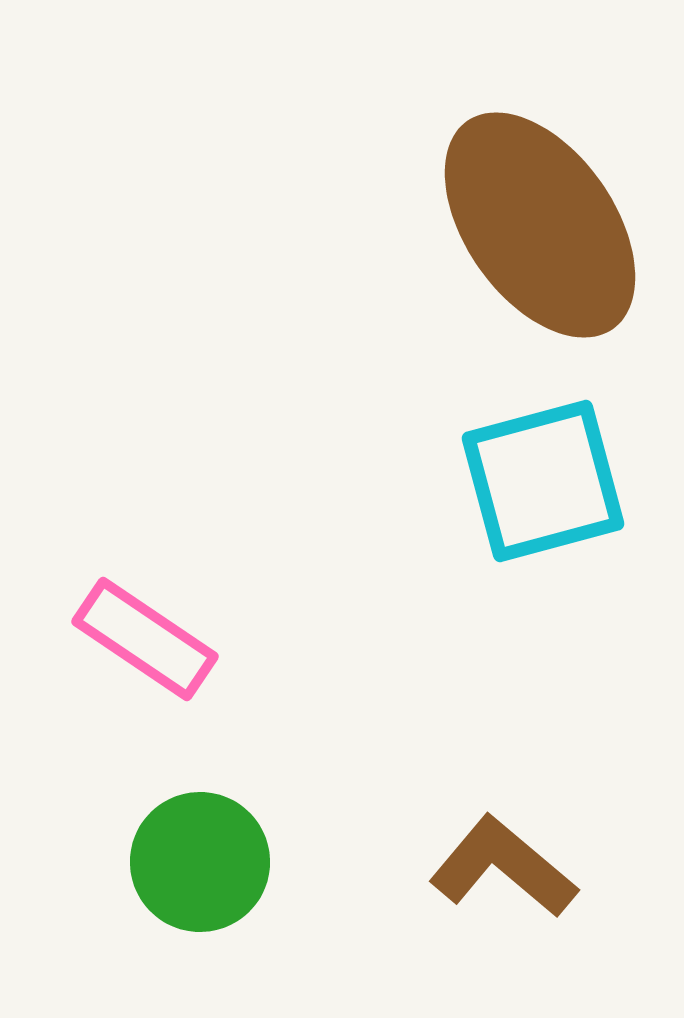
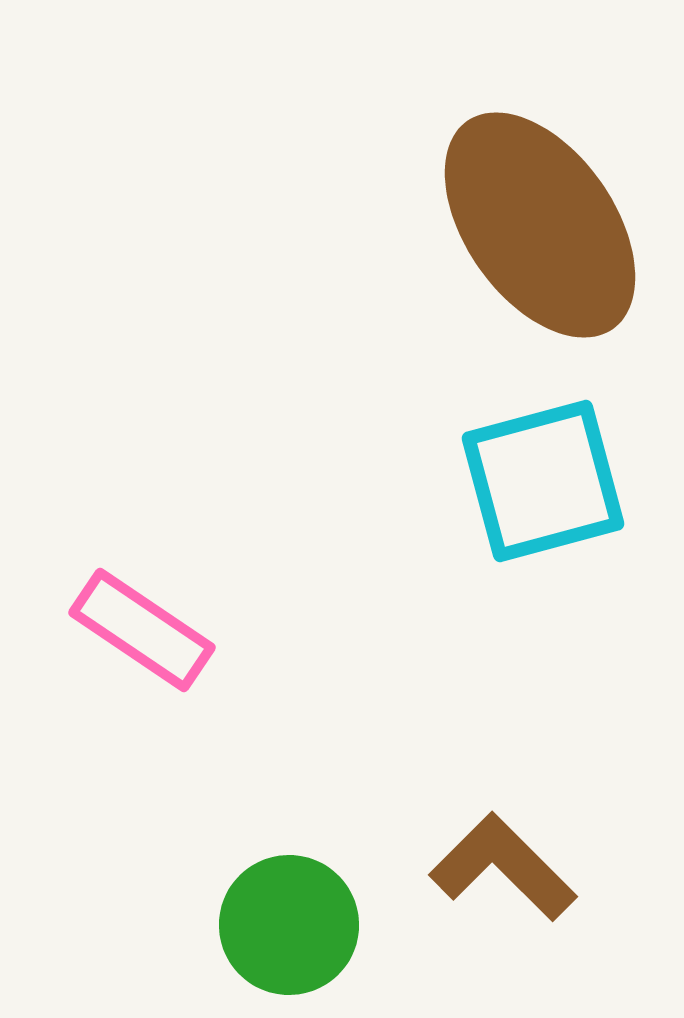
pink rectangle: moved 3 px left, 9 px up
green circle: moved 89 px right, 63 px down
brown L-shape: rotated 5 degrees clockwise
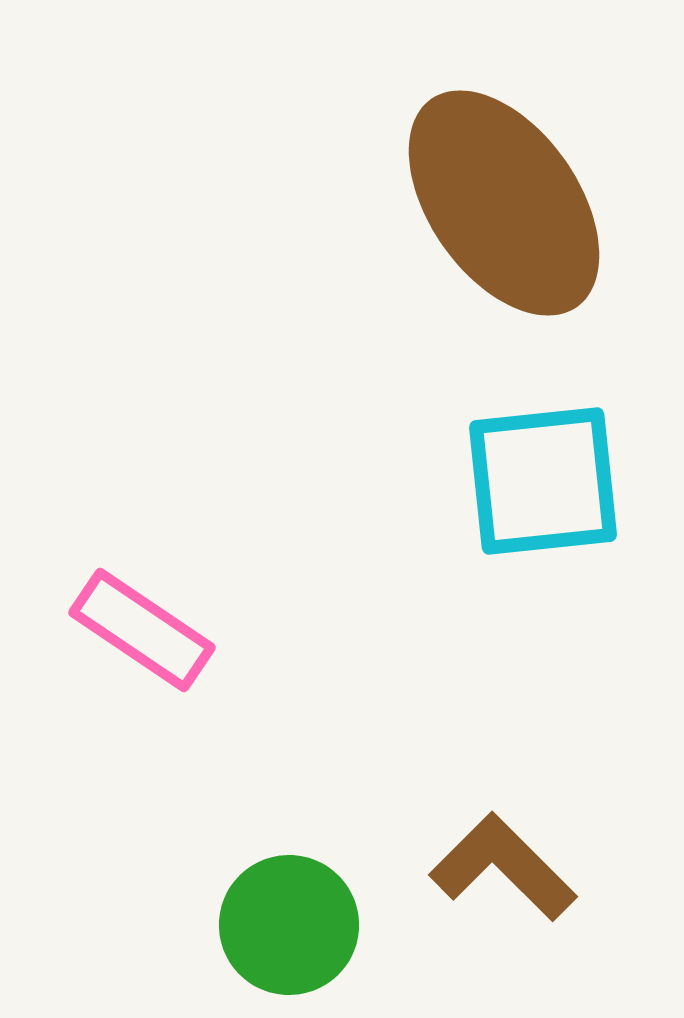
brown ellipse: moved 36 px left, 22 px up
cyan square: rotated 9 degrees clockwise
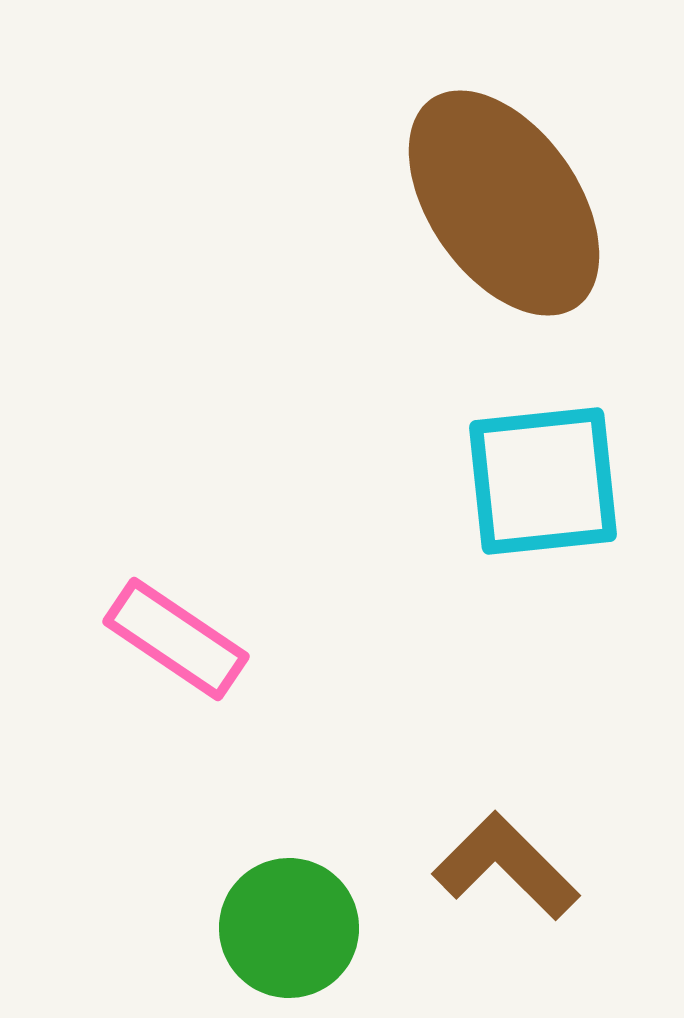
pink rectangle: moved 34 px right, 9 px down
brown L-shape: moved 3 px right, 1 px up
green circle: moved 3 px down
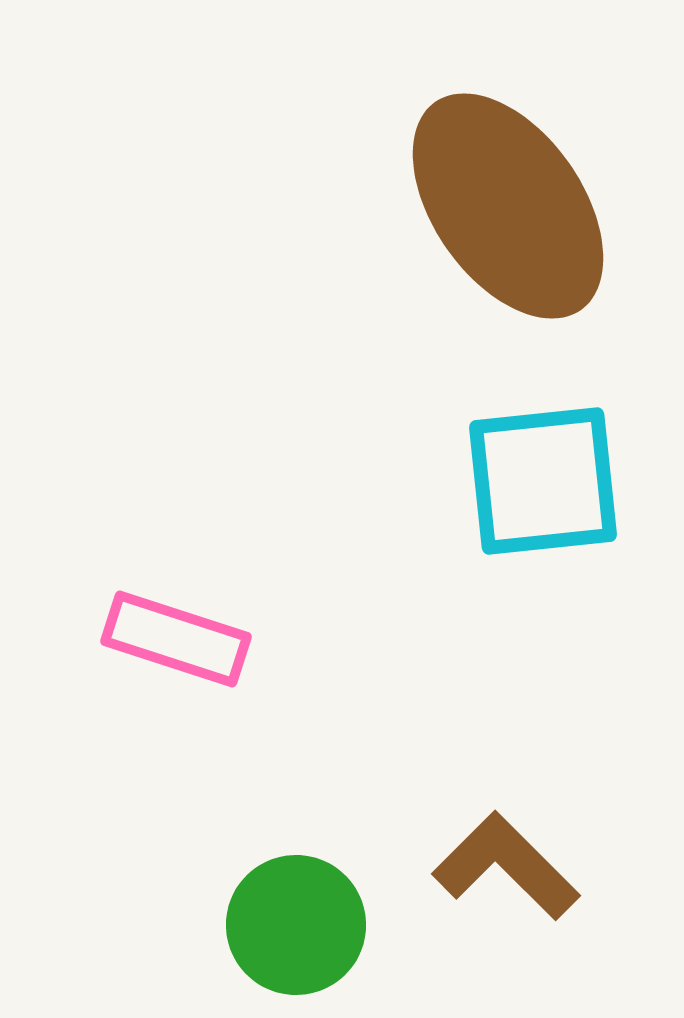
brown ellipse: moved 4 px right, 3 px down
pink rectangle: rotated 16 degrees counterclockwise
green circle: moved 7 px right, 3 px up
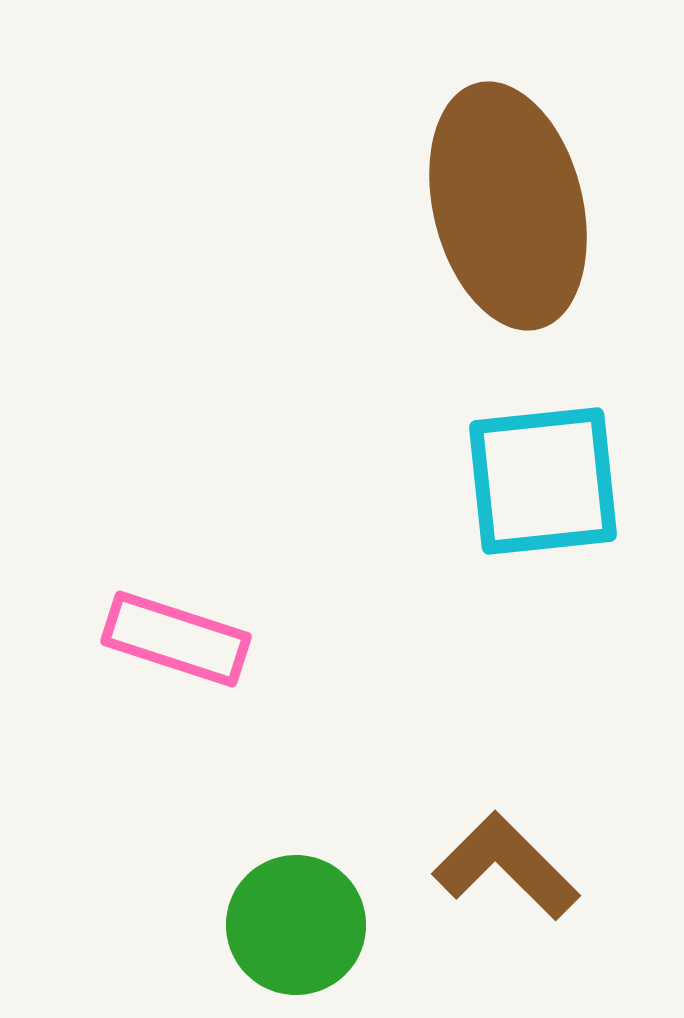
brown ellipse: rotated 21 degrees clockwise
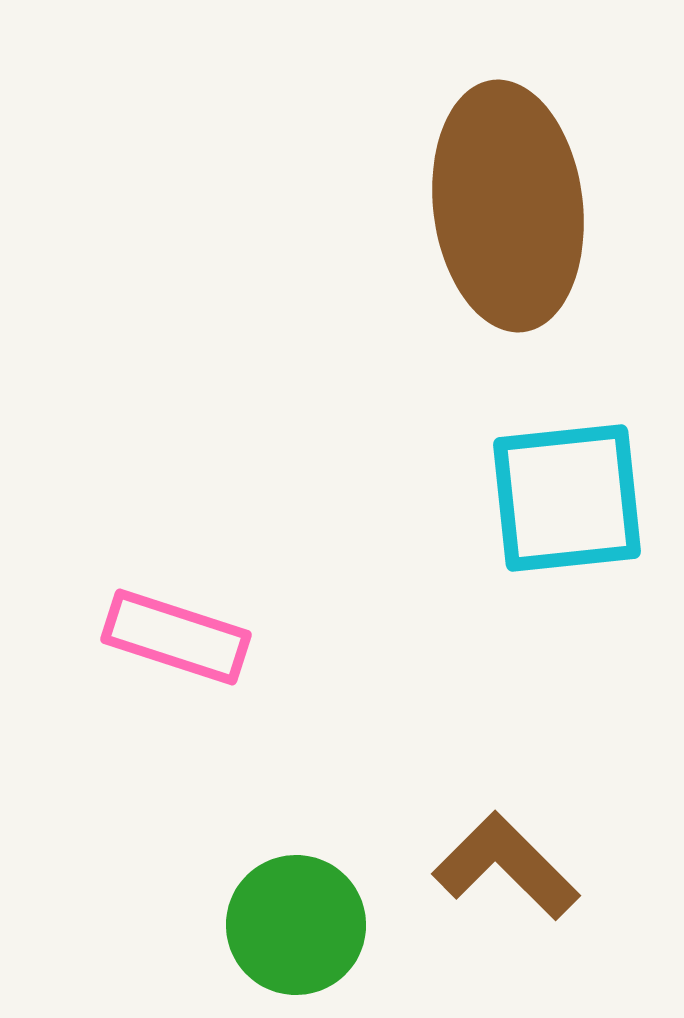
brown ellipse: rotated 7 degrees clockwise
cyan square: moved 24 px right, 17 px down
pink rectangle: moved 2 px up
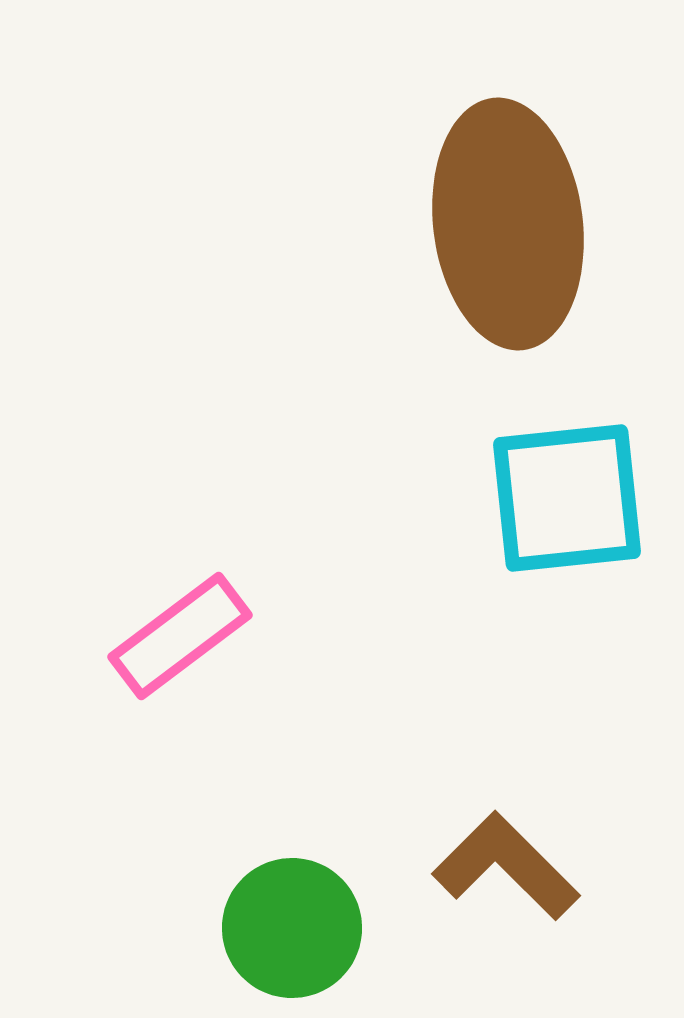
brown ellipse: moved 18 px down
pink rectangle: moved 4 px right, 1 px up; rotated 55 degrees counterclockwise
green circle: moved 4 px left, 3 px down
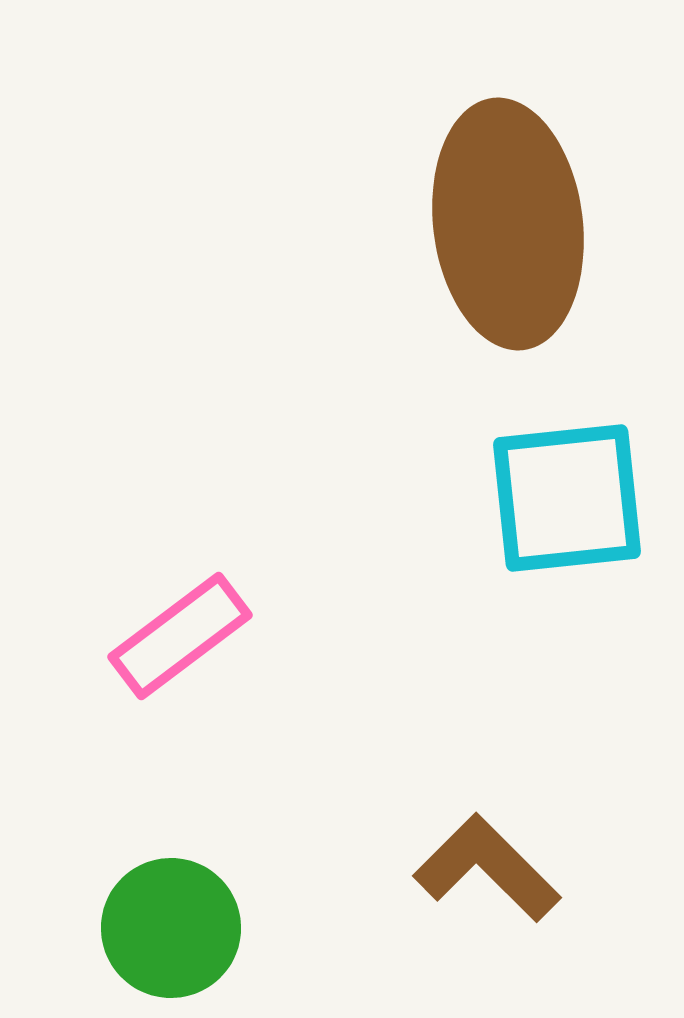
brown L-shape: moved 19 px left, 2 px down
green circle: moved 121 px left
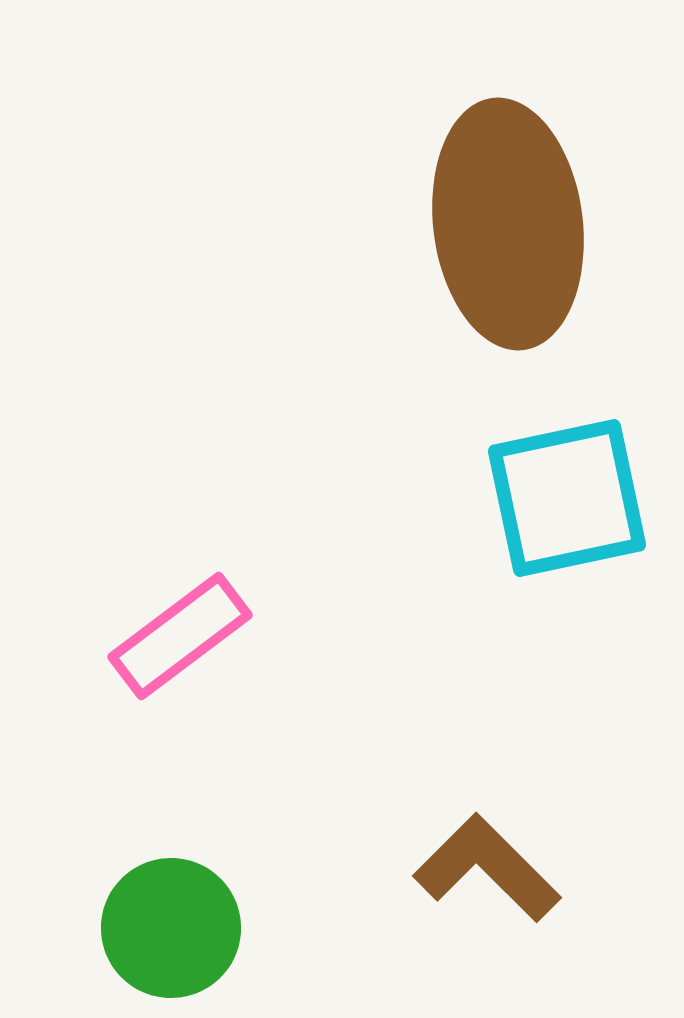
cyan square: rotated 6 degrees counterclockwise
